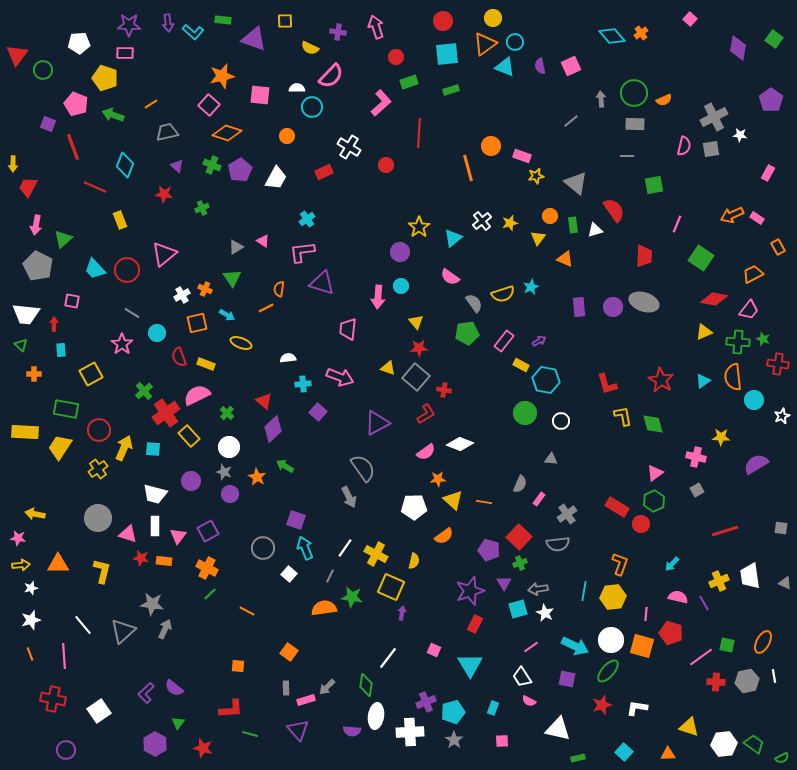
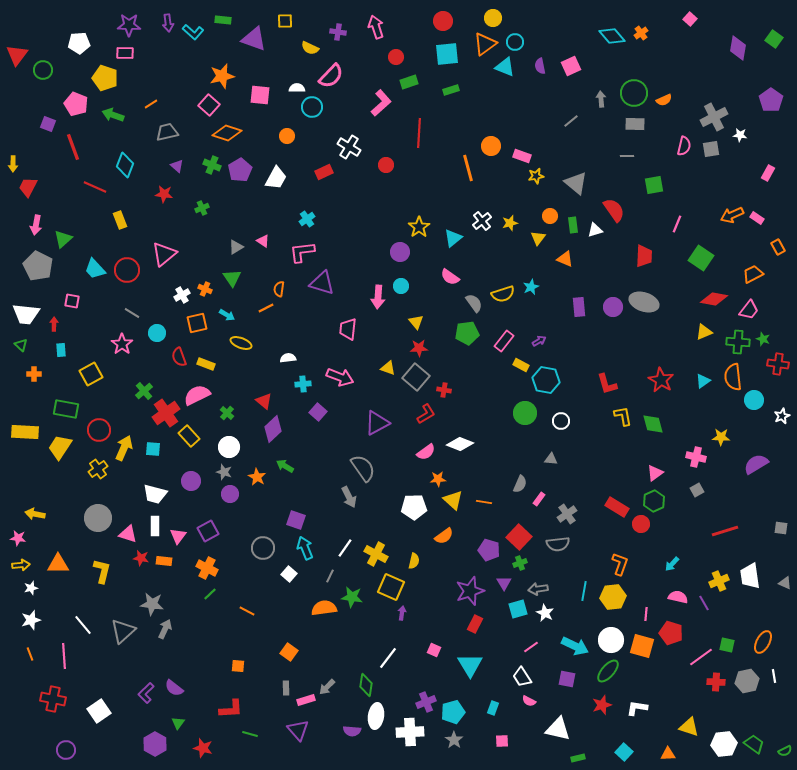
green semicircle at (782, 758): moved 3 px right, 7 px up
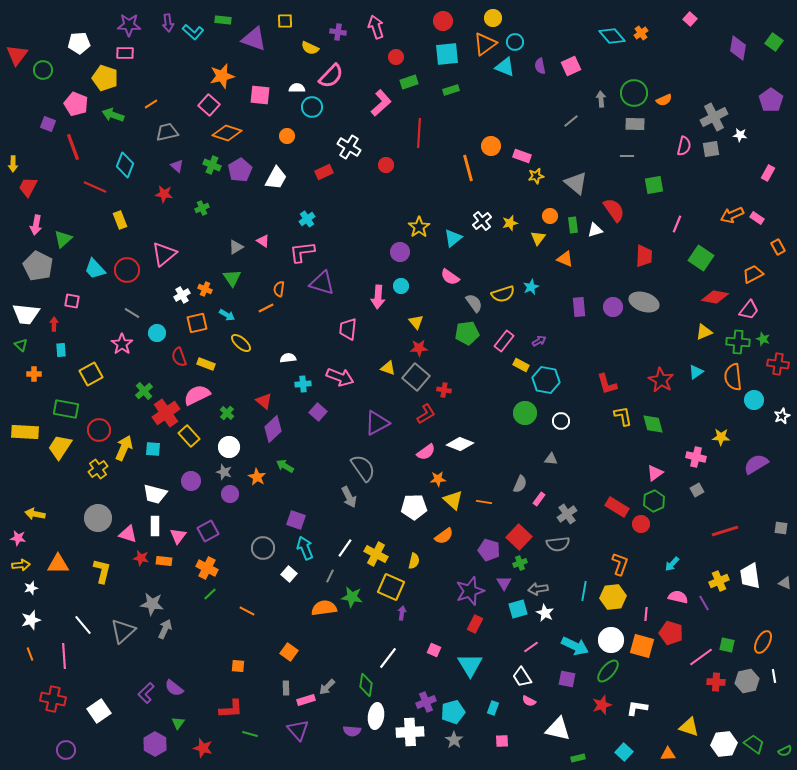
green square at (774, 39): moved 3 px down
red diamond at (714, 299): moved 1 px right, 2 px up
yellow ellipse at (241, 343): rotated 20 degrees clockwise
cyan triangle at (703, 381): moved 7 px left, 9 px up
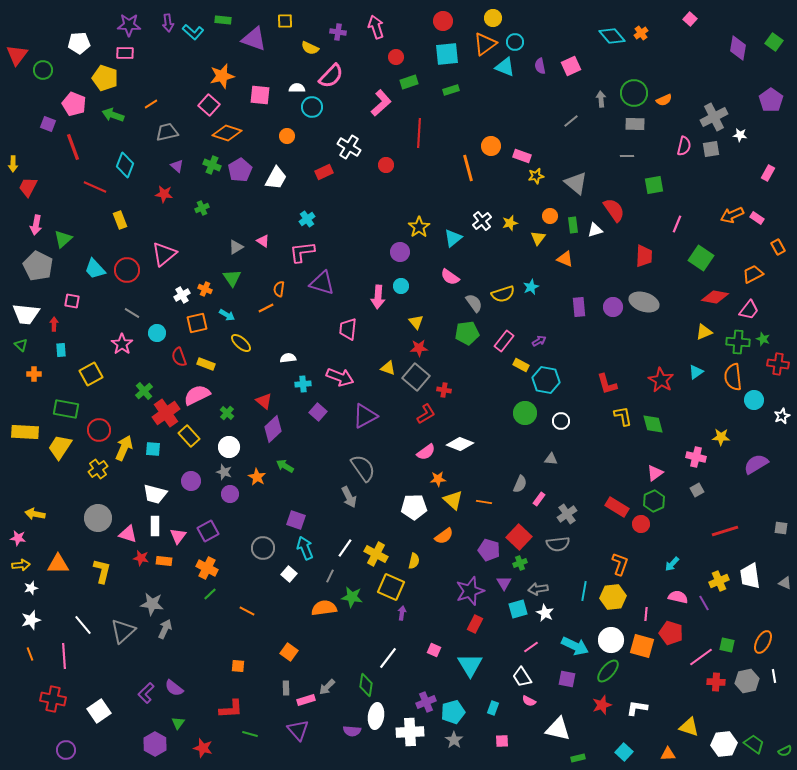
pink pentagon at (76, 104): moved 2 px left
purple triangle at (377, 423): moved 12 px left, 7 px up
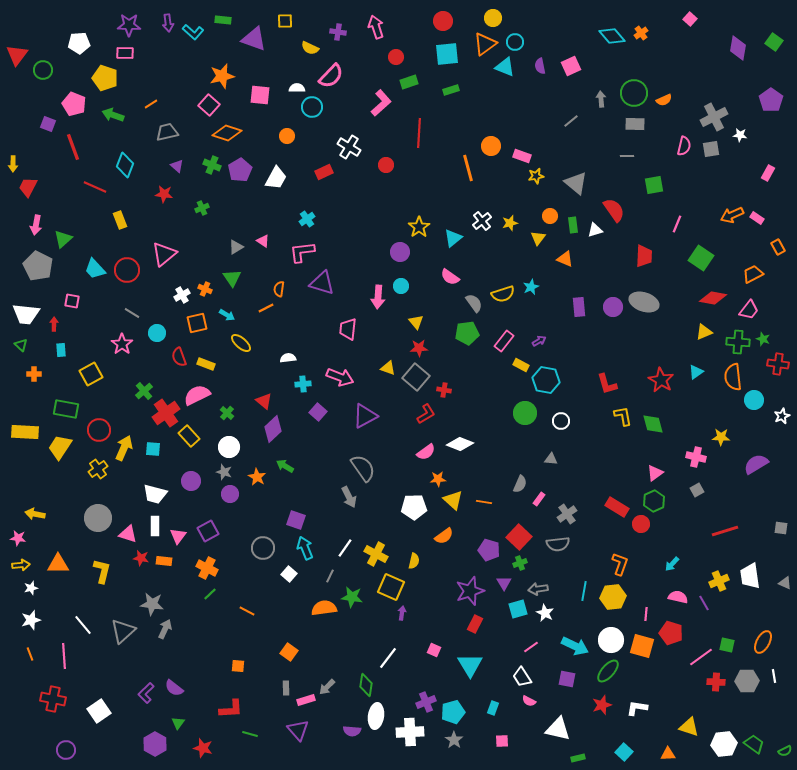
red diamond at (715, 297): moved 2 px left, 1 px down
gray hexagon at (747, 681): rotated 10 degrees clockwise
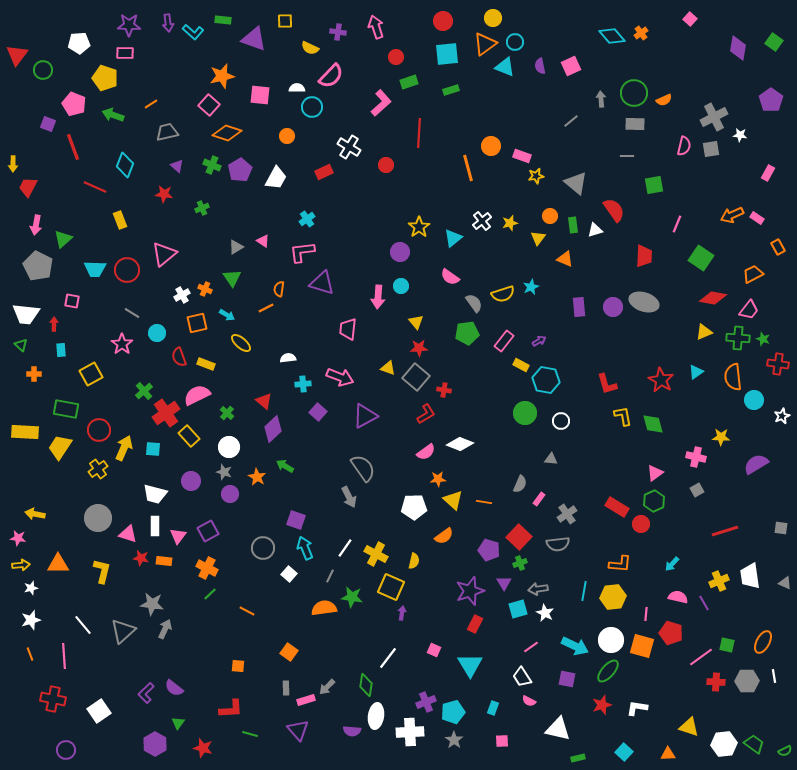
cyan trapezoid at (95, 269): rotated 45 degrees counterclockwise
green cross at (738, 342): moved 4 px up
orange L-shape at (620, 564): rotated 75 degrees clockwise
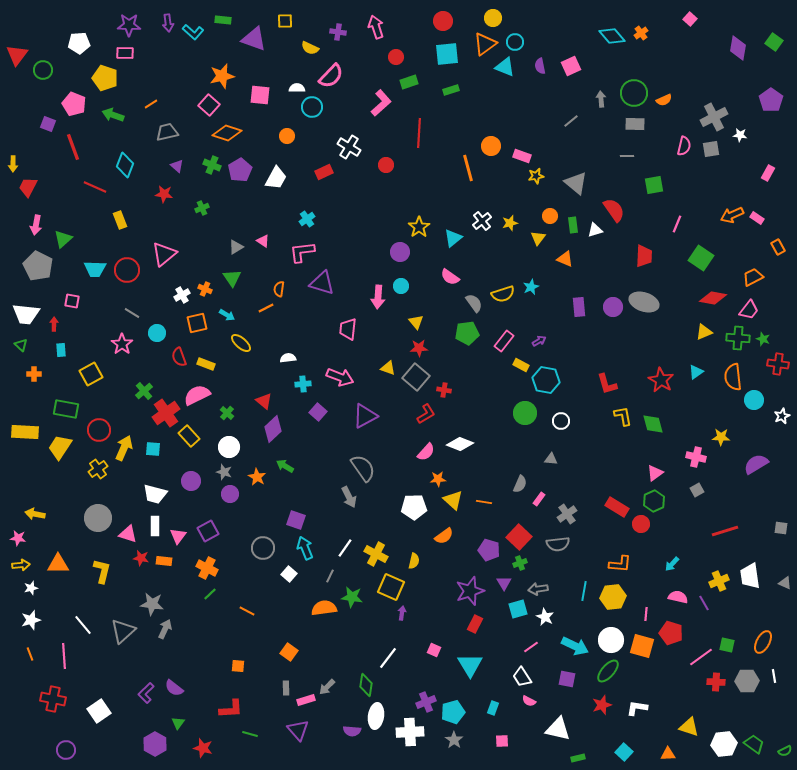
orange trapezoid at (753, 274): moved 3 px down
pink semicircle at (426, 452): rotated 12 degrees counterclockwise
white star at (545, 613): moved 4 px down
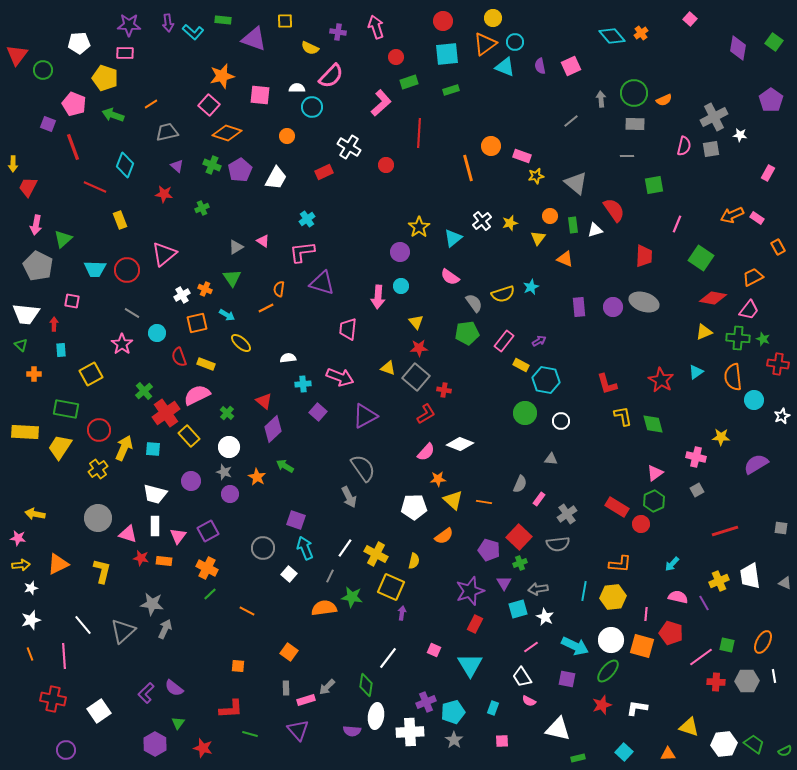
orange triangle at (58, 564): rotated 25 degrees counterclockwise
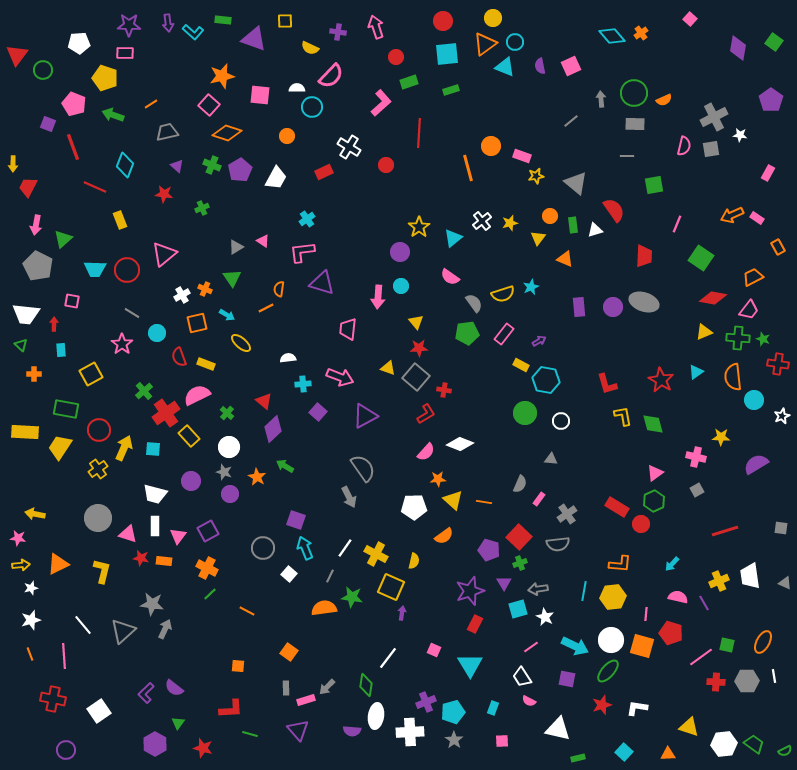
pink rectangle at (504, 341): moved 7 px up
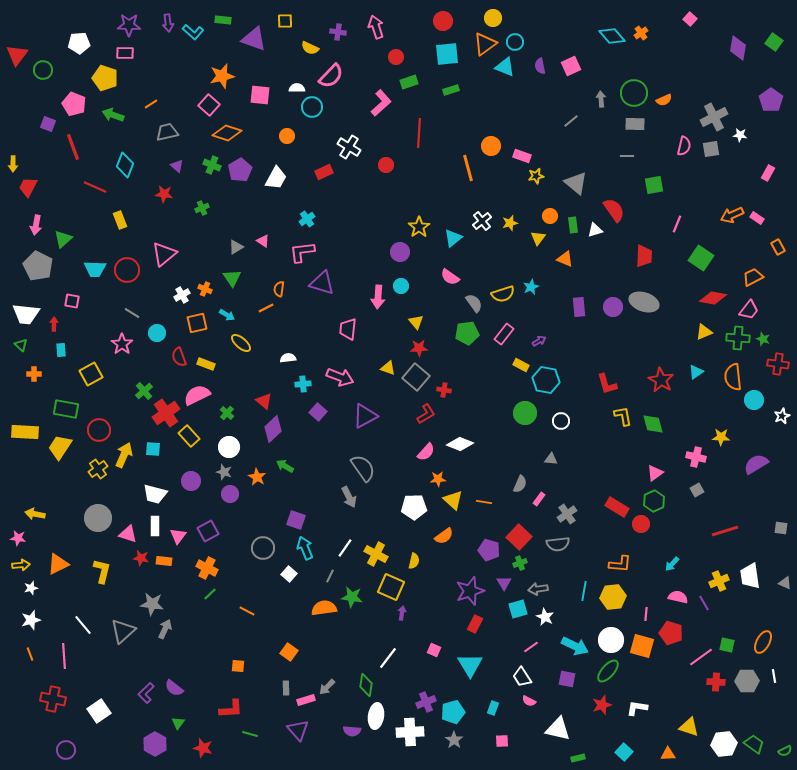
yellow arrow at (124, 448): moved 7 px down
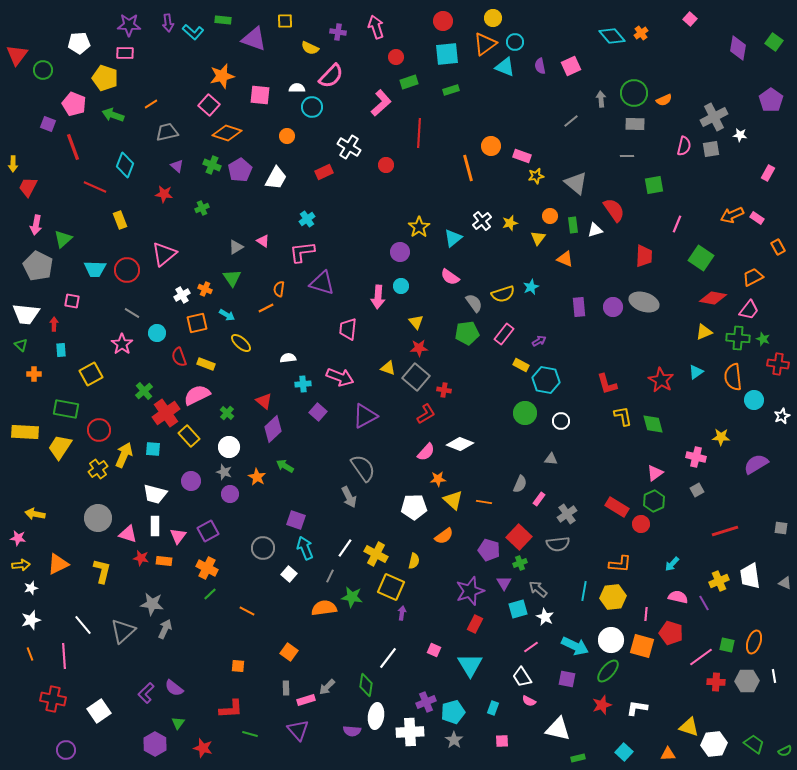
gray arrow at (538, 589): rotated 48 degrees clockwise
orange ellipse at (763, 642): moved 9 px left; rotated 10 degrees counterclockwise
white hexagon at (724, 744): moved 10 px left
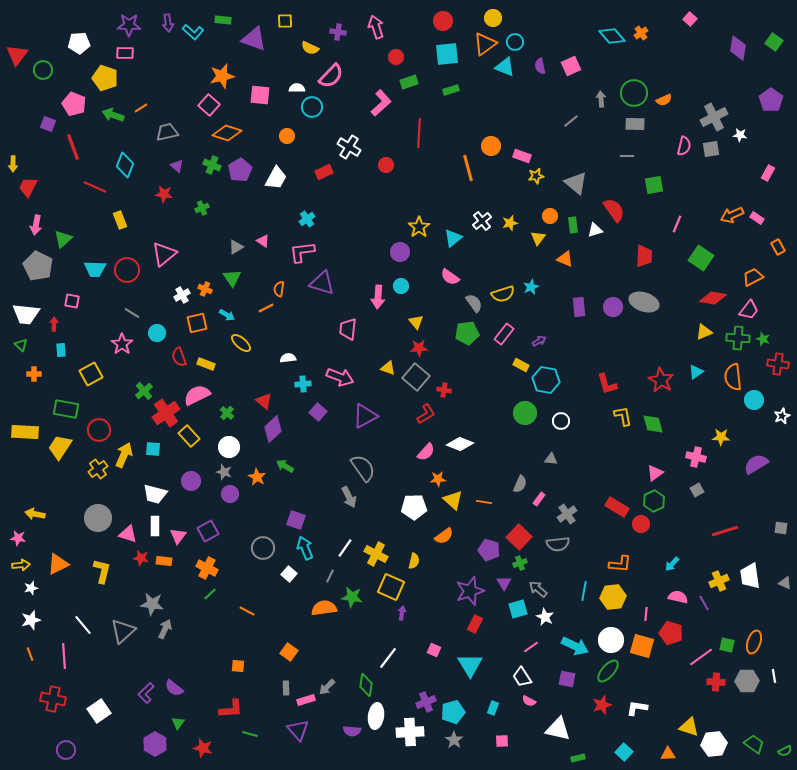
orange line at (151, 104): moved 10 px left, 4 px down
